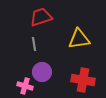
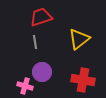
yellow triangle: rotated 30 degrees counterclockwise
gray line: moved 1 px right, 2 px up
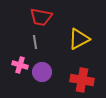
red trapezoid: rotated 150 degrees counterclockwise
yellow triangle: rotated 10 degrees clockwise
red cross: moved 1 px left
pink cross: moved 5 px left, 21 px up
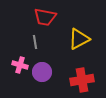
red trapezoid: moved 4 px right
red cross: rotated 20 degrees counterclockwise
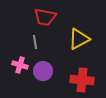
purple circle: moved 1 px right, 1 px up
red cross: rotated 15 degrees clockwise
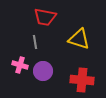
yellow triangle: rotated 45 degrees clockwise
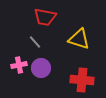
gray line: rotated 32 degrees counterclockwise
pink cross: moved 1 px left; rotated 28 degrees counterclockwise
purple circle: moved 2 px left, 3 px up
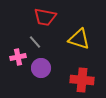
pink cross: moved 1 px left, 8 px up
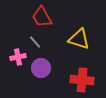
red trapezoid: moved 3 px left; rotated 50 degrees clockwise
